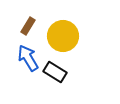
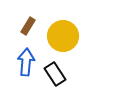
blue arrow: moved 2 px left, 4 px down; rotated 36 degrees clockwise
black rectangle: moved 2 px down; rotated 25 degrees clockwise
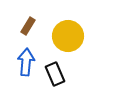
yellow circle: moved 5 px right
black rectangle: rotated 10 degrees clockwise
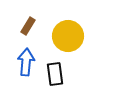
black rectangle: rotated 15 degrees clockwise
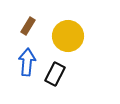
blue arrow: moved 1 px right
black rectangle: rotated 35 degrees clockwise
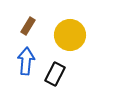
yellow circle: moved 2 px right, 1 px up
blue arrow: moved 1 px left, 1 px up
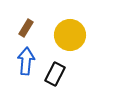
brown rectangle: moved 2 px left, 2 px down
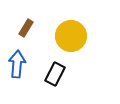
yellow circle: moved 1 px right, 1 px down
blue arrow: moved 9 px left, 3 px down
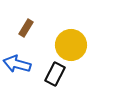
yellow circle: moved 9 px down
blue arrow: rotated 80 degrees counterclockwise
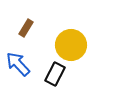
blue arrow: moved 1 px right; rotated 32 degrees clockwise
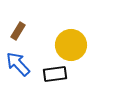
brown rectangle: moved 8 px left, 3 px down
black rectangle: rotated 55 degrees clockwise
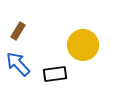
yellow circle: moved 12 px right
